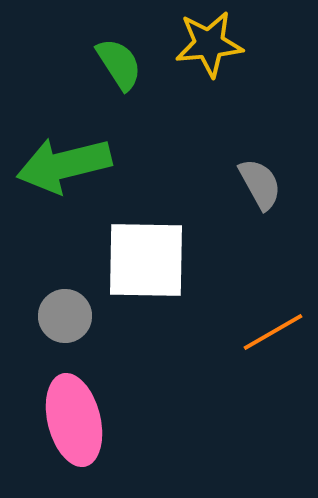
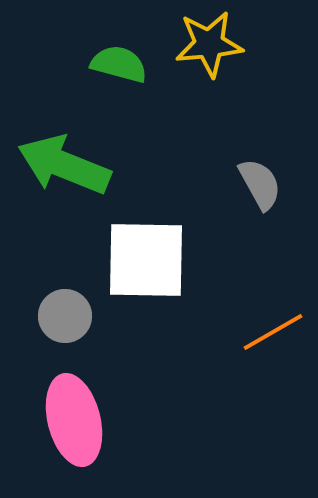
green semicircle: rotated 42 degrees counterclockwise
green arrow: rotated 36 degrees clockwise
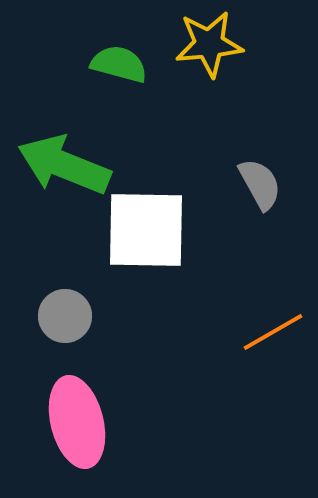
white square: moved 30 px up
pink ellipse: moved 3 px right, 2 px down
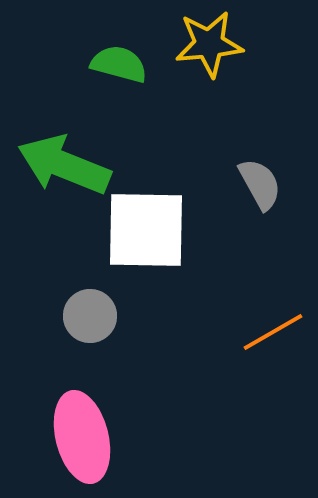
gray circle: moved 25 px right
pink ellipse: moved 5 px right, 15 px down
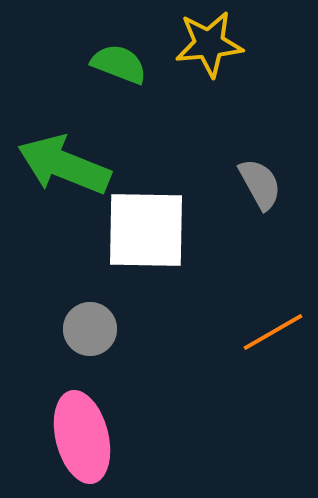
green semicircle: rotated 6 degrees clockwise
gray circle: moved 13 px down
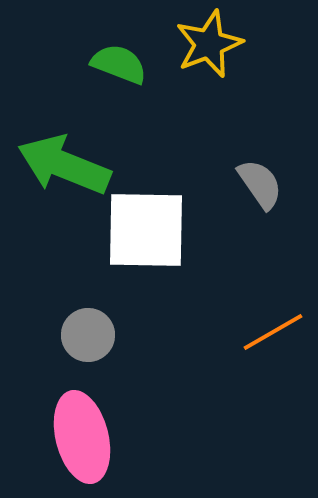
yellow star: rotated 16 degrees counterclockwise
gray semicircle: rotated 6 degrees counterclockwise
gray circle: moved 2 px left, 6 px down
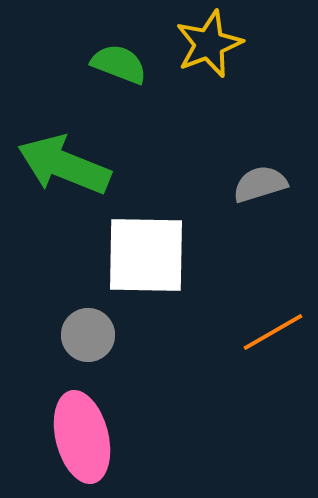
gray semicircle: rotated 72 degrees counterclockwise
white square: moved 25 px down
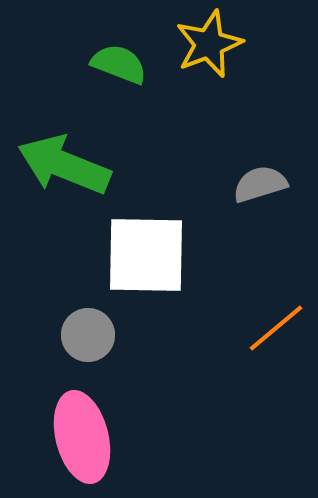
orange line: moved 3 px right, 4 px up; rotated 10 degrees counterclockwise
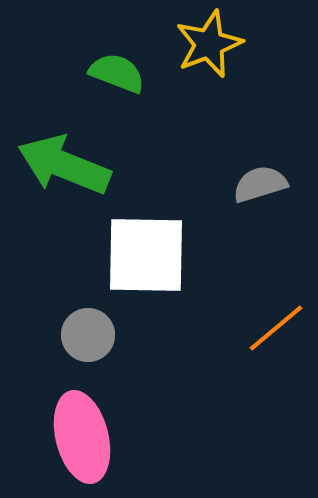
green semicircle: moved 2 px left, 9 px down
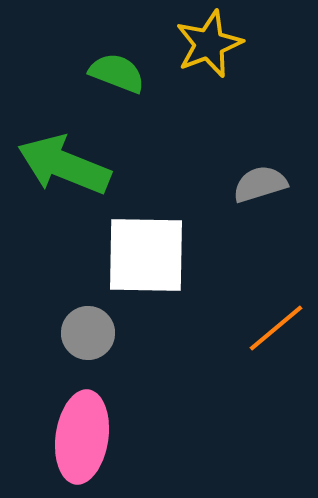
gray circle: moved 2 px up
pink ellipse: rotated 22 degrees clockwise
